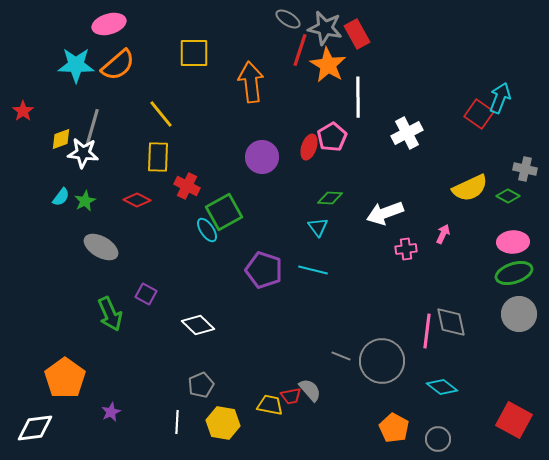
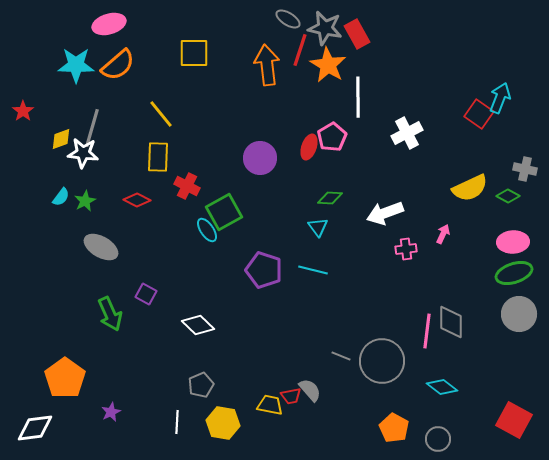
orange arrow at (251, 82): moved 16 px right, 17 px up
purple circle at (262, 157): moved 2 px left, 1 px down
gray diamond at (451, 322): rotated 12 degrees clockwise
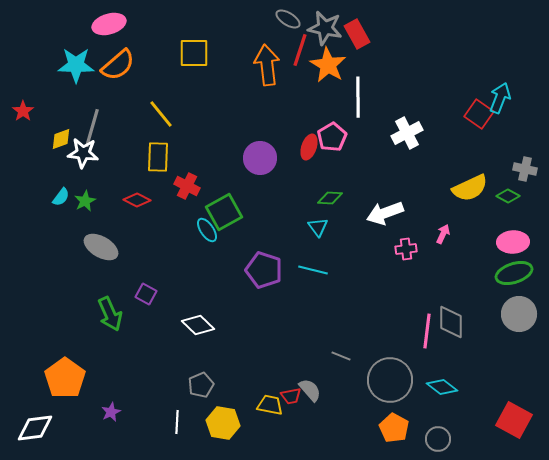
gray circle at (382, 361): moved 8 px right, 19 px down
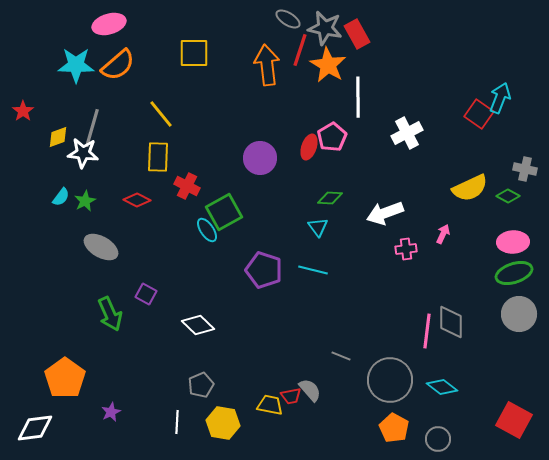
yellow diamond at (61, 139): moved 3 px left, 2 px up
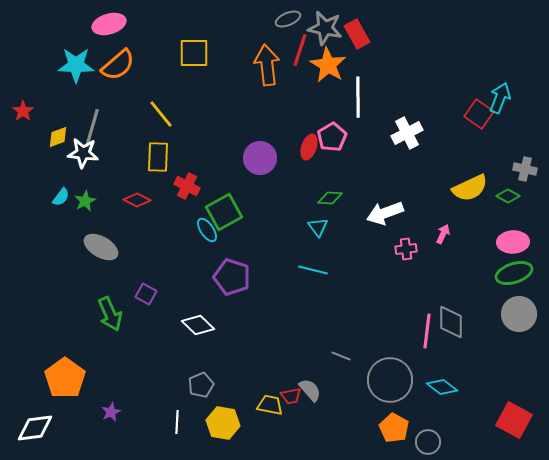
gray ellipse at (288, 19): rotated 55 degrees counterclockwise
purple pentagon at (264, 270): moved 32 px left, 7 px down
gray circle at (438, 439): moved 10 px left, 3 px down
